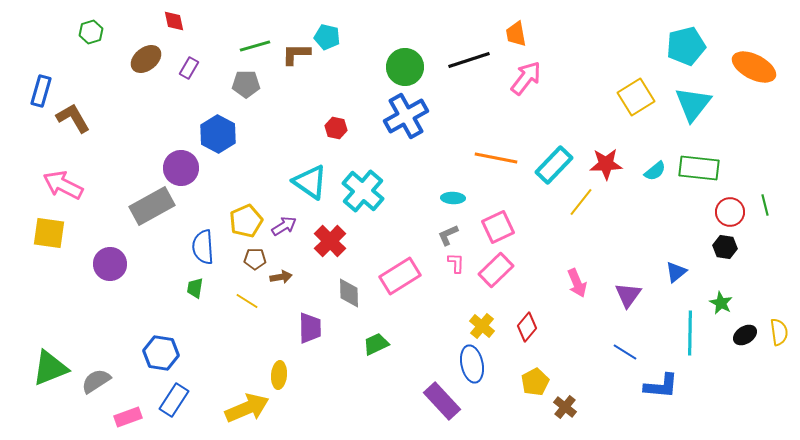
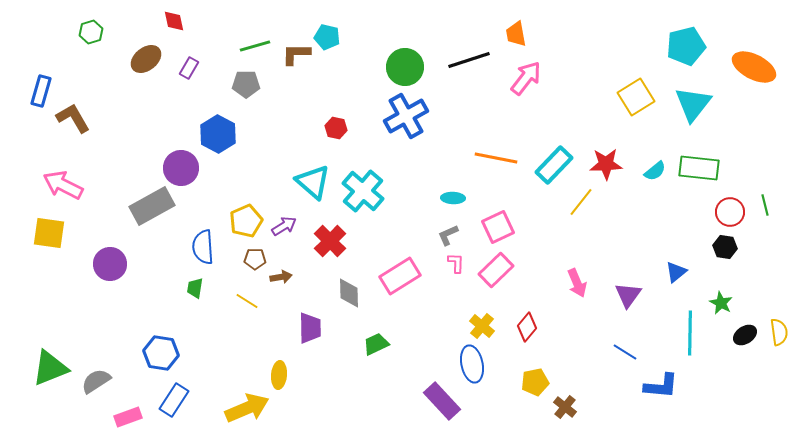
cyan triangle at (310, 182): moved 3 px right; rotated 6 degrees clockwise
yellow pentagon at (535, 382): rotated 16 degrees clockwise
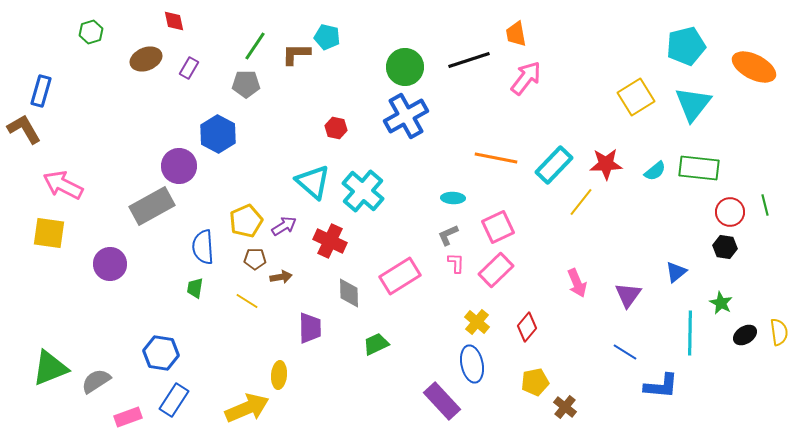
green line at (255, 46): rotated 40 degrees counterclockwise
brown ellipse at (146, 59): rotated 16 degrees clockwise
brown L-shape at (73, 118): moved 49 px left, 11 px down
purple circle at (181, 168): moved 2 px left, 2 px up
red cross at (330, 241): rotated 20 degrees counterclockwise
yellow cross at (482, 326): moved 5 px left, 4 px up
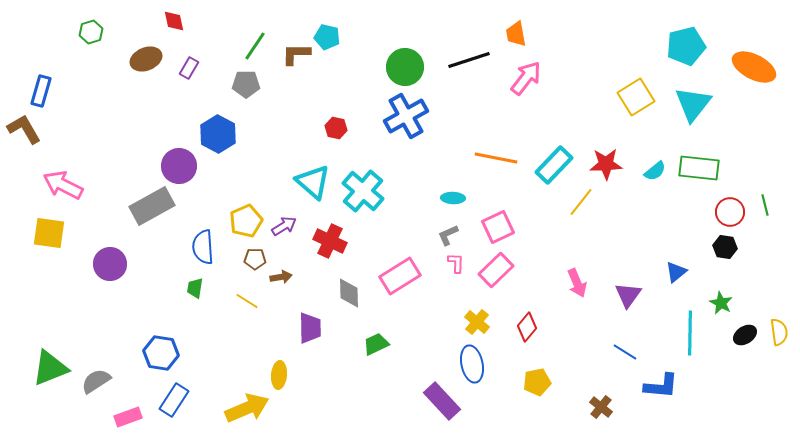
yellow pentagon at (535, 382): moved 2 px right
brown cross at (565, 407): moved 36 px right
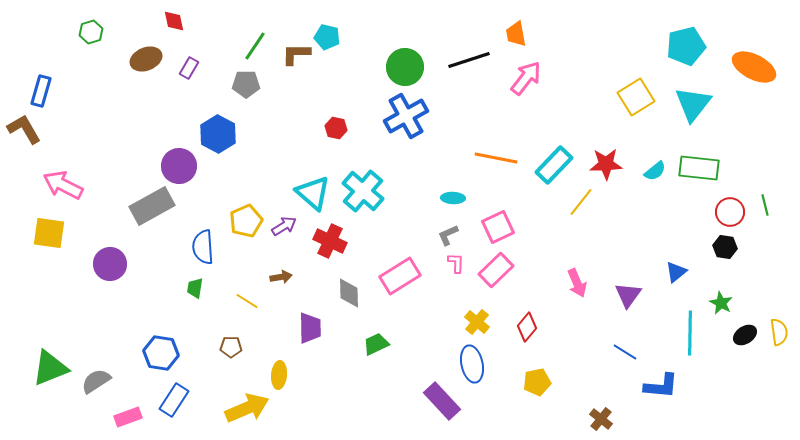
cyan triangle at (313, 182): moved 11 px down
brown pentagon at (255, 259): moved 24 px left, 88 px down
brown cross at (601, 407): moved 12 px down
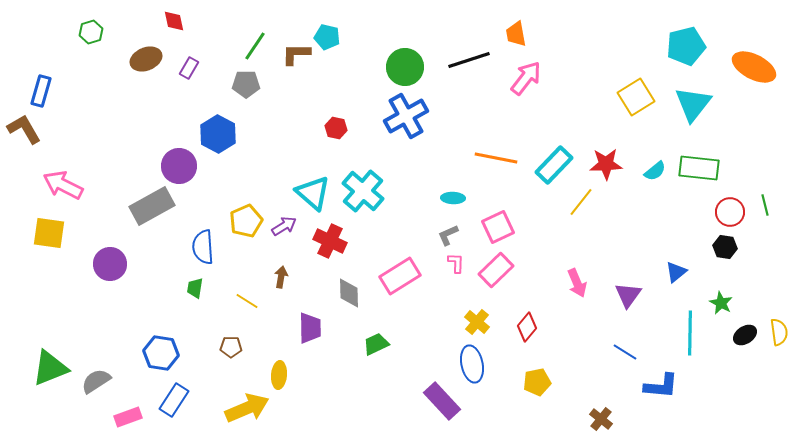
brown arrow at (281, 277): rotated 70 degrees counterclockwise
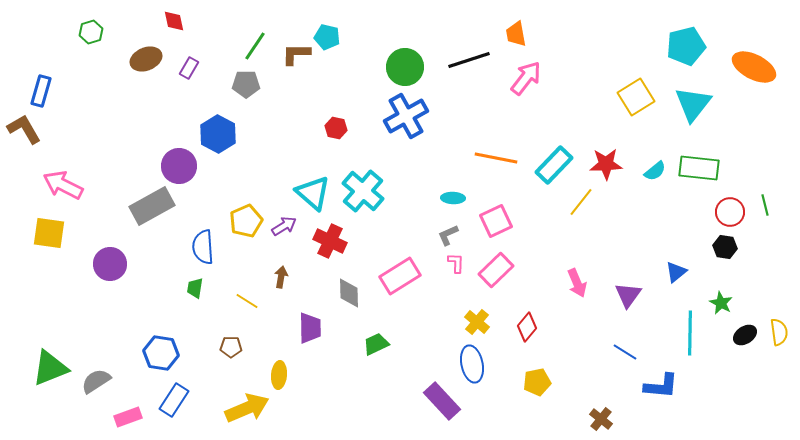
pink square at (498, 227): moved 2 px left, 6 px up
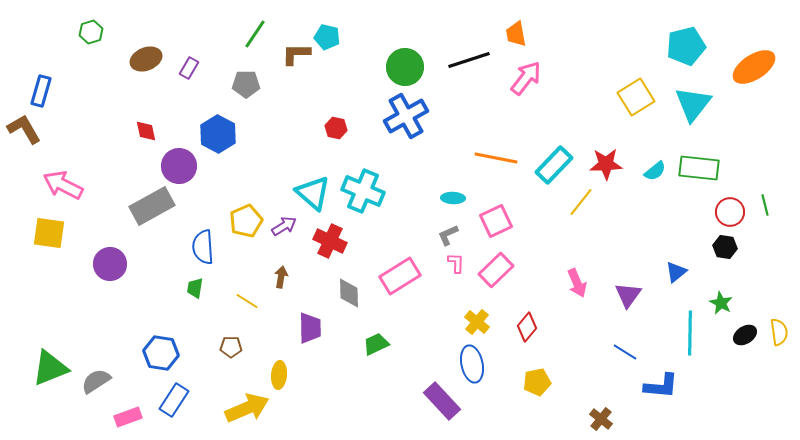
red diamond at (174, 21): moved 28 px left, 110 px down
green line at (255, 46): moved 12 px up
orange ellipse at (754, 67): rotated 60 degrees counterclockwise
cyan cross at (363, 191): rotated 18 degrees counterclockwise
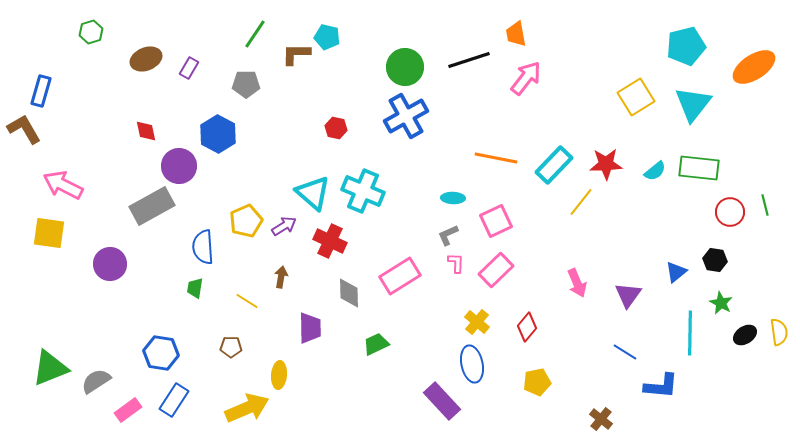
black hexagon at (725, 247): moved 10 px left, 13 px down
pink rectangle at (128, 417): moved 7 px up; rotated 16 degrees counterclockwise
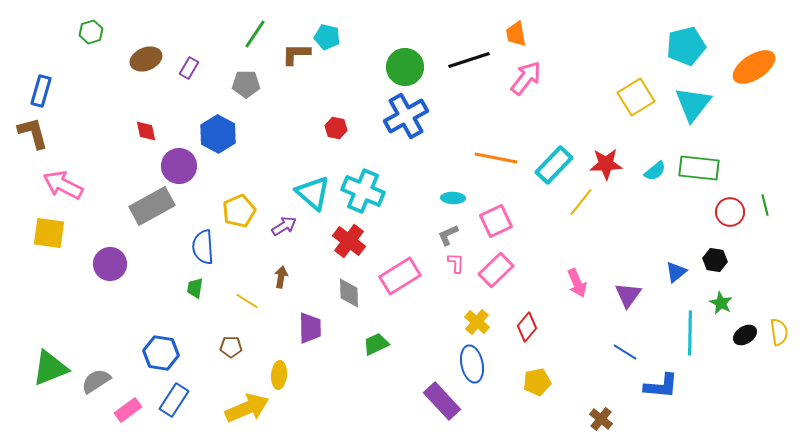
brown L-shape at (24, 129): moved 9 px right, 4 px down; rotated 15 degrees clockwise
yellow pentagon at (246, 221): moved 7 px left, 10 px up
red cross at (330, 241): moved 19 px right; rotated 12 degrees clockwise
